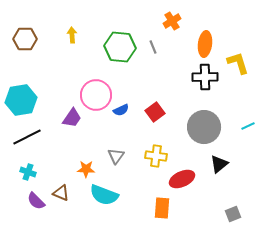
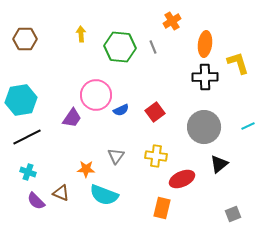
yellow arrow: moved 9 px right, 1 px up
orange rectangle: rotated 10 degrees clockwise
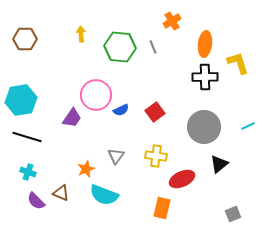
black line: rotated 44 degrees clockwise
orange star: rotated 24 degrees counterclockwise
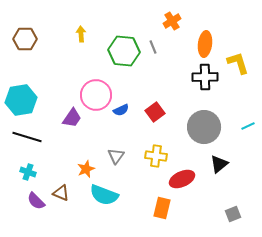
green hexagon: moved 4 px right, 4 px down
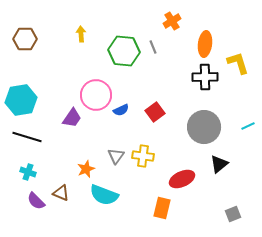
yellow cross: moved 13 px left
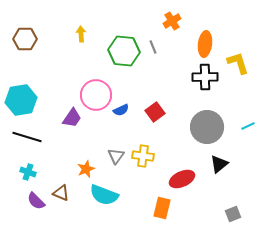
gray circle: moved 3 px right
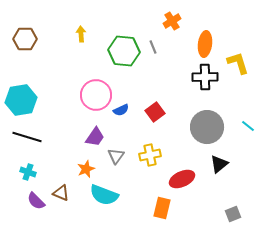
purple trapezoid: moved 23 px right, 19 px down
cyan line: rotated 64 degrees clockwise
yellow cross: moved 7 px right, 1 px up; rotated 20 degrees counterclockwise
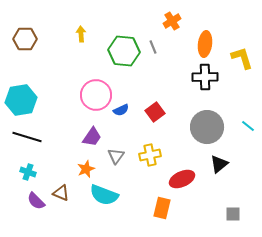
yellow L-shape: moved 4 px right, 5 px up
purple trapezoid: moved 3 px left
gray square: rotated 21 degrees clockwise
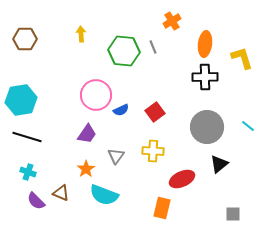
purple trapezoid: moved 5 px left, 3 px up
yellow cross: moved 3 px right, 4 px up; rotated 15 degrees clockwise
orange star: rotated 12 degrees counterclockwise
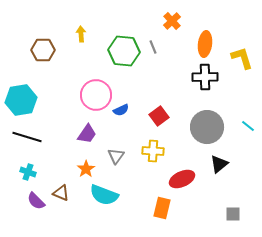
orange cross: rotated 12 degrees counterclockwise
brown hexagon: moved 18 px right, 11 px down
red square: moved 4 px right, 4 px down
